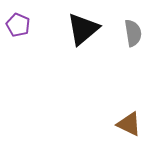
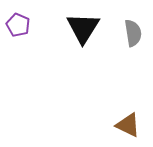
black triangle: moved 1 px up; rotated 18 degrees counterclockwise
brown triangle: moved 1 px left, 1 px down
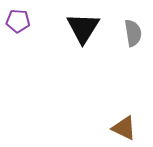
purple pentagon: moved 4 px up; rotated 20 degrees counterclockwise
brown triangle: moved 4 px left, 3 px down
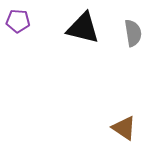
black triangle: rotated 48 degrees counterclockwise
brown triangle: rotated 8 degrees clockwise
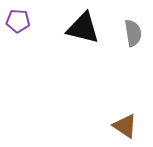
brown triangle: moved 1 px right, 2 px up
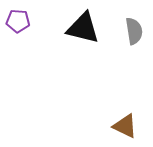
gray semicircle: moved 1 px right, 2 px up
brown triangle: rotated 8 degrees counterclockwise
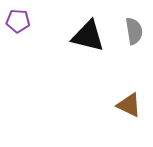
black triangle: moved 5 px right, 8 px down
brown triangle: moved 4 px right, 21 px up
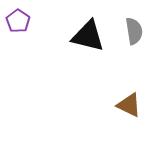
purple pentagon: rotated 30 degrees clockwise
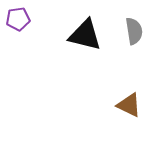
purple pentagon: moved 2 px up; rotated 30 degrees clockwise
black triangle: moved 3 px left, 1 px up
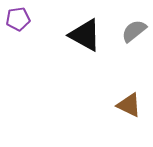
gray semicircle: rotated 120 degrees counterclockwise
black triangle: rotated 15 degrees clockwise
